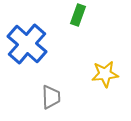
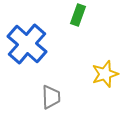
yellow star: rotated 12 degrees counterclockwise
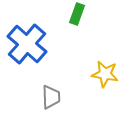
green rectangle: moved 1 px left, 1 px up
yellow star: rotated 28 degrees clockwise
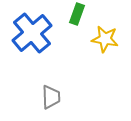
blue cross: moved 5 px right, 11 px up; rotated 9 degrees clockwise
yellow star: moved 35 px up
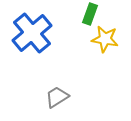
green rectangle: moved 13 px right
gray trapezoid: moved 6 px right; rotated 120 degrees counterclockwise
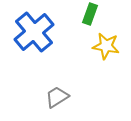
blue cross: moved 2 px right, 1 px up
yellow star: moved 1 px right, 7 px down
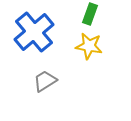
yellow star: moved 17 px left
gray trapezoid: moved 12 px left, 16 px up
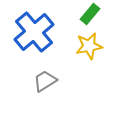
green rectangle: rotated 20 degrees clockwise
yellow star: rotated 20 degrees counterclockwise
